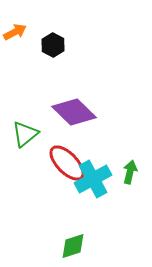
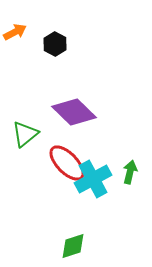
black hexagon: moved 2 px right, 1 px up
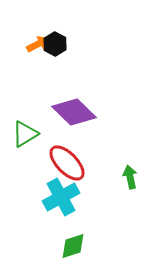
orange arrow: moved 23 px right, 12 px down
green triangle: rotated 8 degrees clockwise
green arrow: moved 5 px down; rotated 25 degrees counterclockwise
cyan cross: moved 32 px left, 18 px down
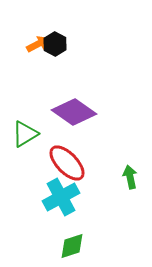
purple diamond: rotated 9 degrees counterclockwise
green diamond: moved 1 px left
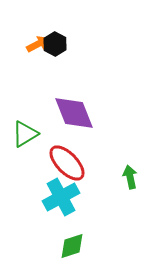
purple diamond: moved 1 px down; rotated 33 degrees clockwise
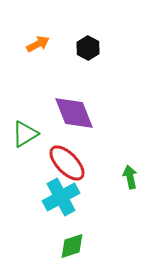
black hexagon: moved 33 px right, 4 px down
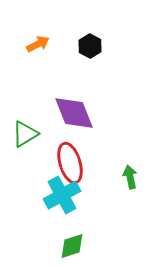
black hexagon: moved 2 px right, 2 px up
red ellipse: moved 3 px right; rotated 27 degrees clockwise
cyan cross: moved 1 px right, 2 px up
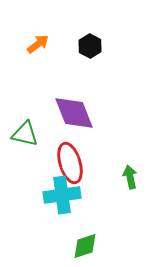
orange arrow: rotated 10 degrees counterclockwise
green triangle: rotated 44 degrees clockwise
cyan cross: rotated 21 degrees clockwise
green diamond: moved 13 px right
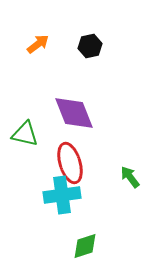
black hexagon: rotated 20 degrees clockwise
green arrow: rotated 25 degrees counterclockwise
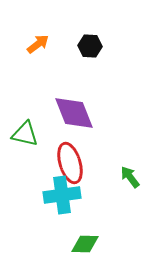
black hexagon: rotated 15 degrees clockwise
green diamond: moved 2 px up; rotated 20 degrees clockwise
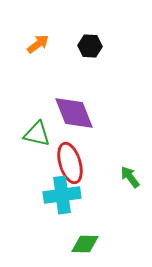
green triangle: moved 12 px right
